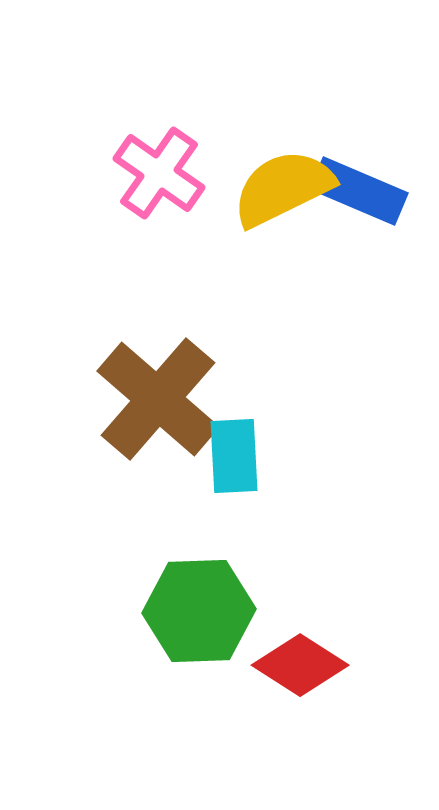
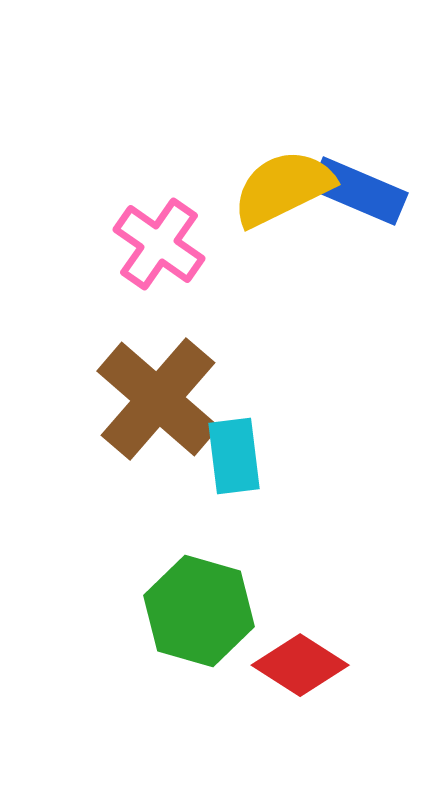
pink cross: moved 71 px down
cyan rectangle: rotated 4 degrees counterclockwise
green hexagon: rotated 18 degrees clockwise
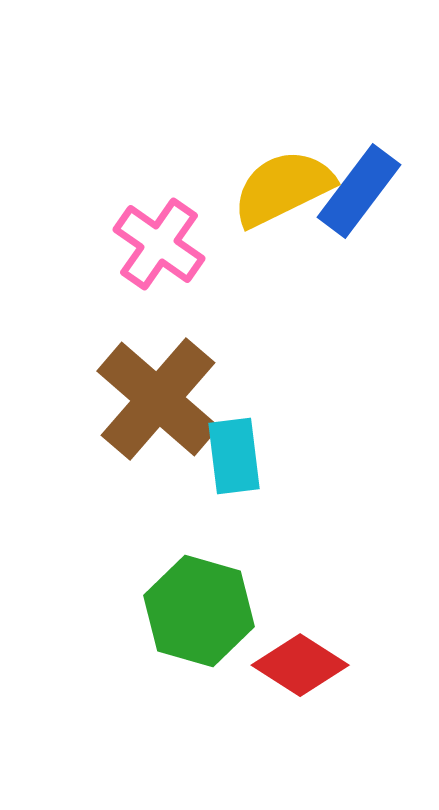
blue rectangle: rotated 76 degrees counterclockwise
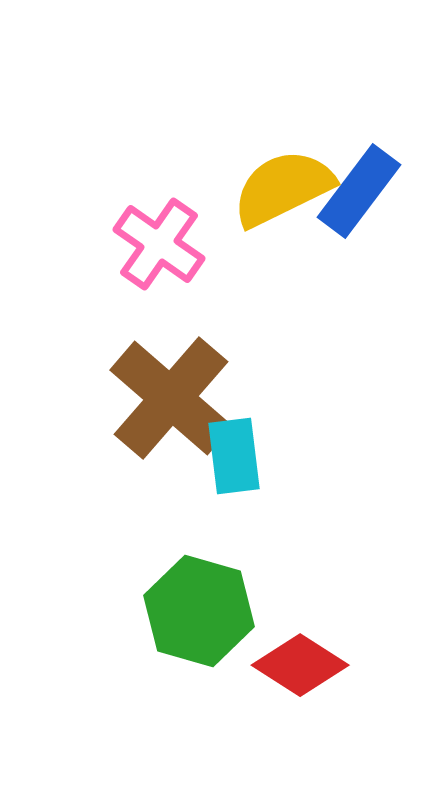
brown cross: moved 13 px right, 1 px up
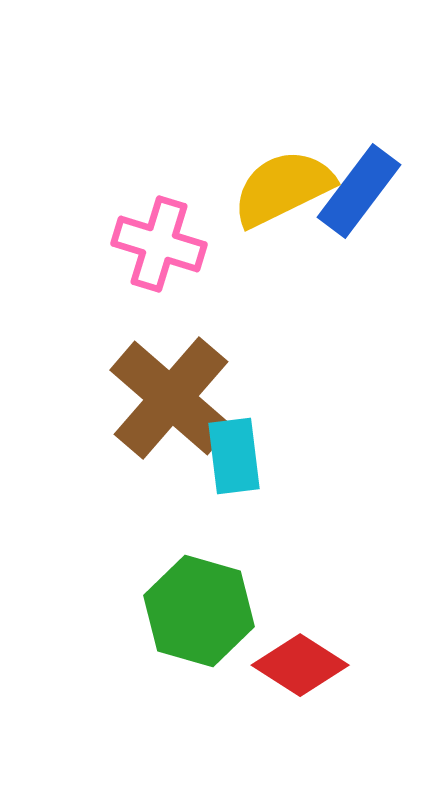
pink cross: rotated 18 degrees counterclockwise
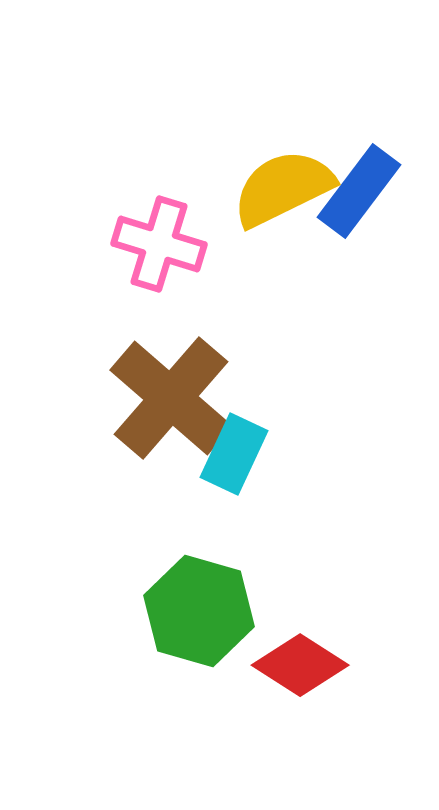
cyan rectangle: moved 2 px up; rotated 32 degrees clockwise
